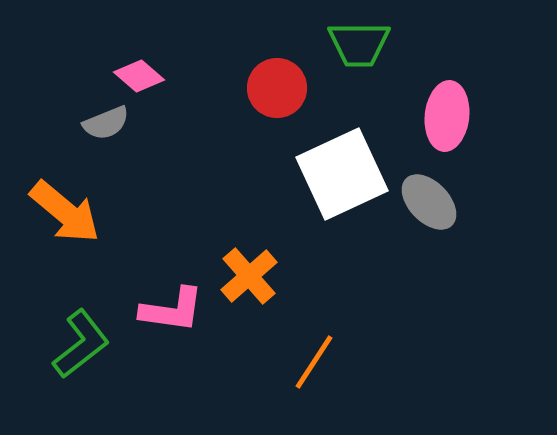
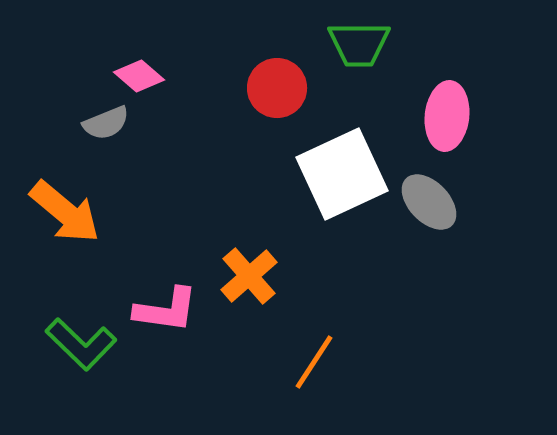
pink L-shape: moved 6 px left
green L-shape: rotated 82 degrees clockwise
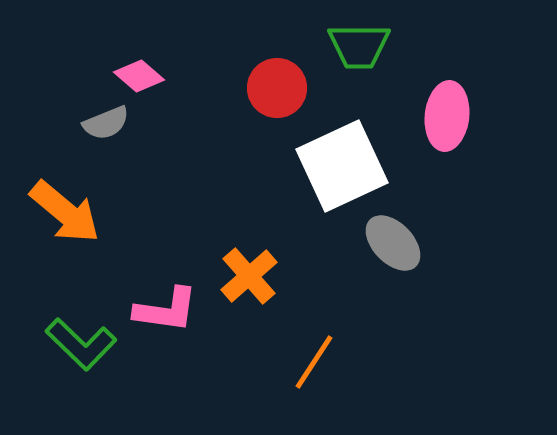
green trapezoid: moved 2 px down
white square: moved 8 px up
gray ellipse: moved 36 px left, 41 px down
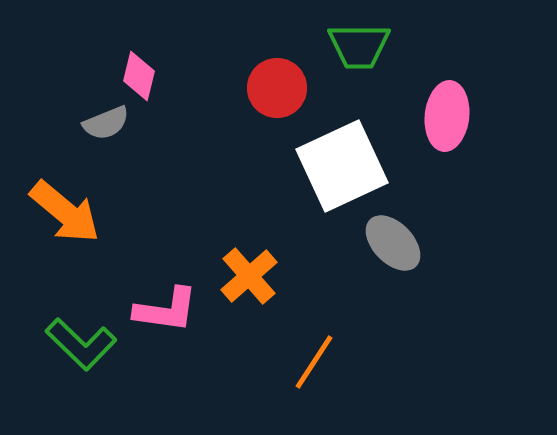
pink diamond: rotated 63 degrees clockwise
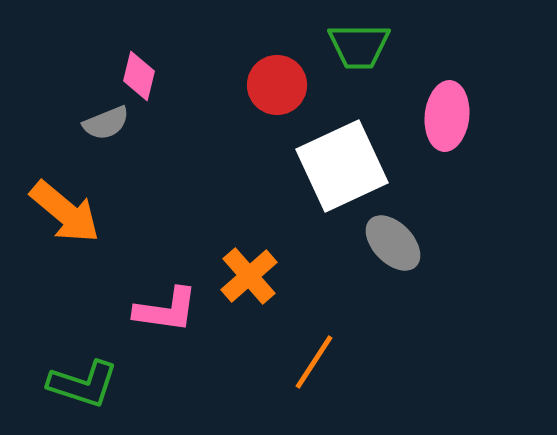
red circle: moved 3 px up
green L-shape: moved 2 px right, 40 px down; rotated 26 degrees counterclockwise
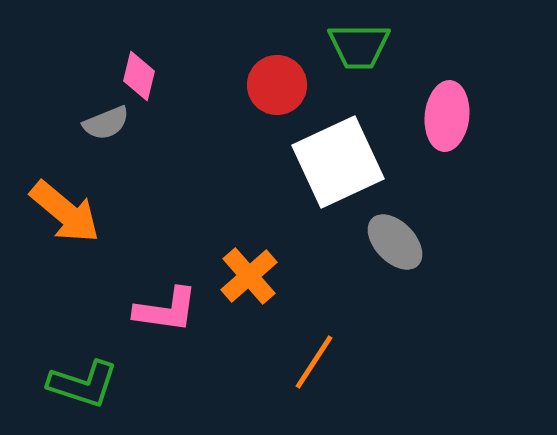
white square: moved 4 px left, 4 px up
gray ellipse: moved 2 px right, 1 px up
